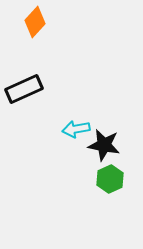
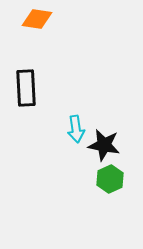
orange diamond: moved 2 px right, 3 px up; rotated 56 degrees clockwise
black rectangle: moved 2 px right, 1 px up; rotated 69 degrees counterclockwise
cyan arrow: rotated 88 degrees counterclockwise
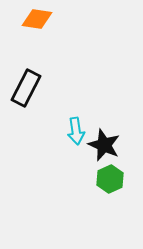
black rectangle: rotated 30 degrees clockwise
cyan arrow: moved 2 px down
black star: rotated 12 degrees clockwise
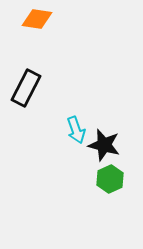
cyan arrow: moved 1 px up; rotated 12 degrees counterclockwise
black star: rotated 8 degrees counterclockwise
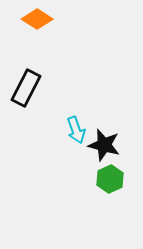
orange diamond: rotated 24 degrees clockwise
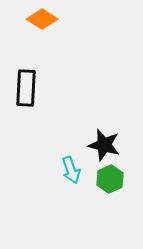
orange diamond: moved 5 px right
black rectangle: rotated 24 degrees counterclockwise
cyan arrow: moved 5 px left, 40 px down
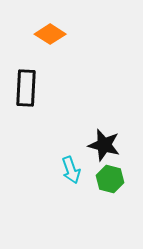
orange diamond: moved 8 px right, 15 px down
green hexagon: rotated 20 degrees counterclockwise
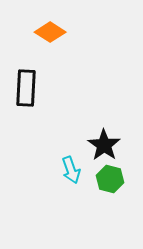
orange diamond: moved 2 px up
black star: rotated 20 degrees clockwise
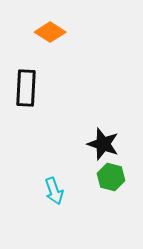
black star: moved 1 px left, 1 px up; rotated 16 degrees counterclockwise
cyan arrow: moved 17 px left, 21 px down
green hexagon: moved 1 px right, 2 px up
